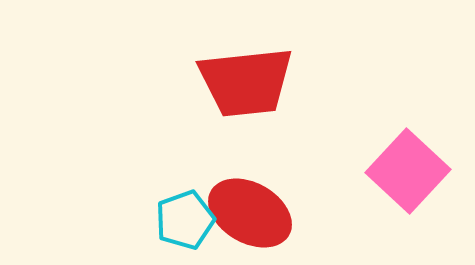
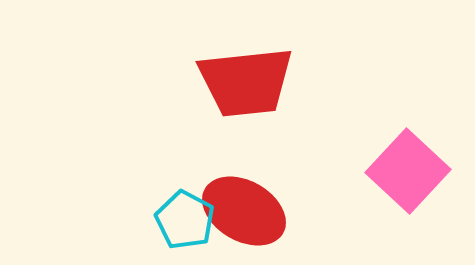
red ellipse: moved 6 px left, 2 px up
cyan pentagon: rotated 24 degrees counterclockwise
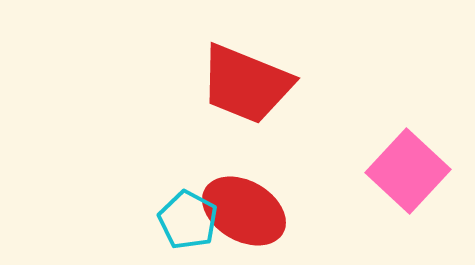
red trapezoid: moved 2 px down; rotated 28 degrees clockwise
cyan pentagon: moved 3 px right
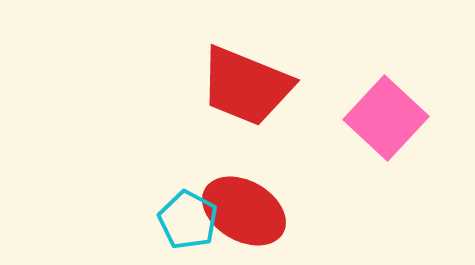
red trapezoid: moved 2 px down
pink square: moved 22 px left, 53 px up
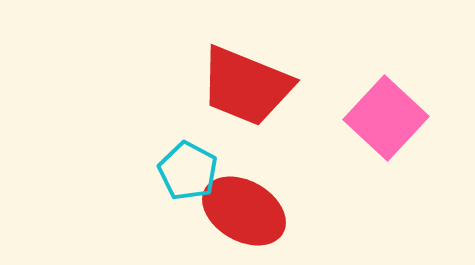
cyan pentagon: moved 49 px up
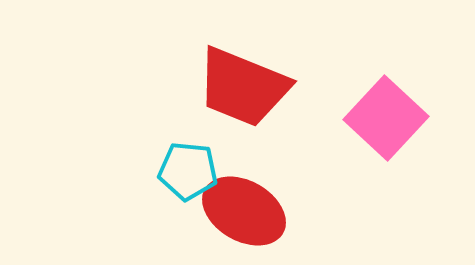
red trapezoid: moved 3 px left, 1 px down
cyan pentagon: rotated 22 degrees counterclockwise
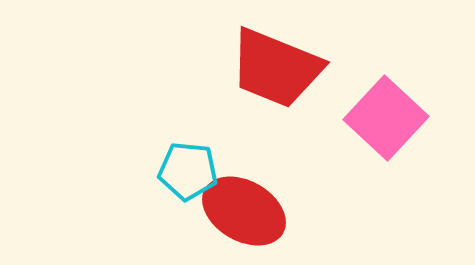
red trapezoid: moved 33 px right, 19 px up
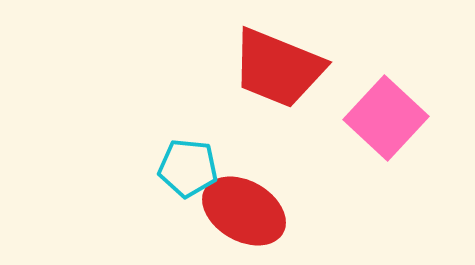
red trapezoid: moved 2 px right
cyan pentagon: moved 3 px up
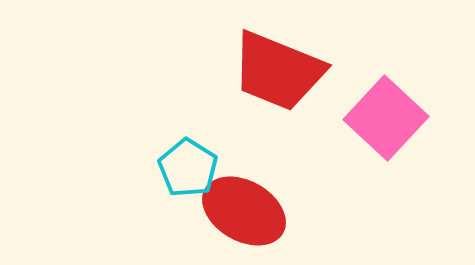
red trapezoid: moved 3 px down
cyan pentagon: rotated 26 degrees clockwise
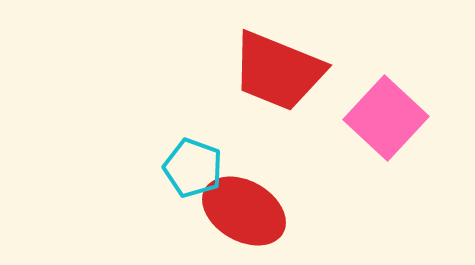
cyan pentagon: moved 5 px right; rotated 12 degrees counterclockwise
